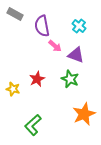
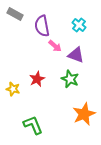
cyan cross: moved 1 px up
green L-shape: rotated 110 degrees clockwise
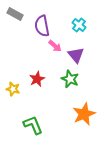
purple triangle: rotated 30 degrees clockwise
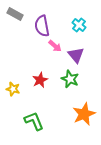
red star: moved 3 px right, 1 px down
green L-shape: moved 1 px right, 4 px up
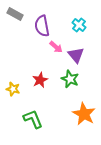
pink arrow: moved 1 px right, 1 px down
orange star: rotated 20 degrees counterclockwise
green L-shape: moved 1 px left, 2 px up
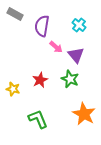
purple semicircle: rotated 20 degrees clockwise
green L-shape: moved 5 px right
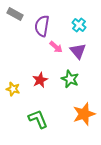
purple triangle: moved 2 px right, 4 px up
orange star: rotated 25 degrees clockwise
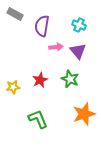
cyan cross: rotated 16 degrees counterclockwise
pink arrow: rotated 48 degrees counterclockwise
yellow star: moved 2 px up; rotated 24 degrees counterclockwise
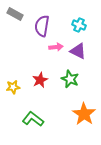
purple triangle: rotated 24 degrees counterclockwise
orange star: rotated 20 degrees counterclockwise
green L-shape: moved 5 px left; rotated 30 degrees counterclockwise
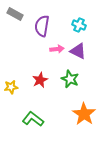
pink arrow: moved 1 px right, 2 px down
yellow star: moved 2 px left
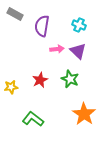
purple triangle: rotated 18 degrees clockwise
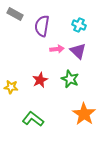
yellow star: rotated 16 degrees clockwise
